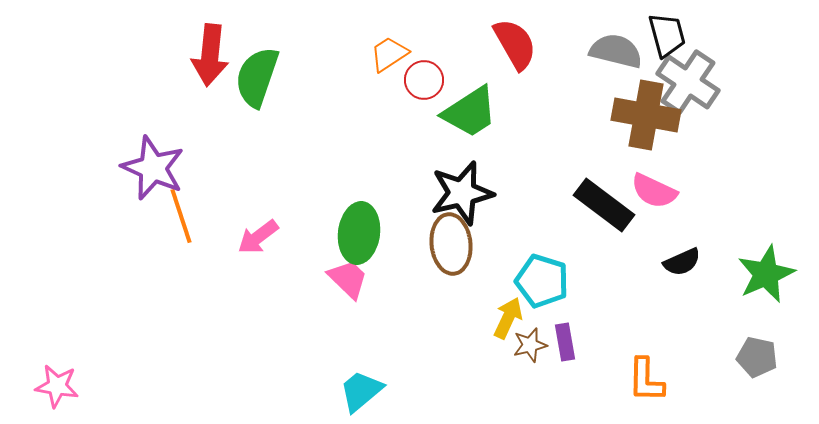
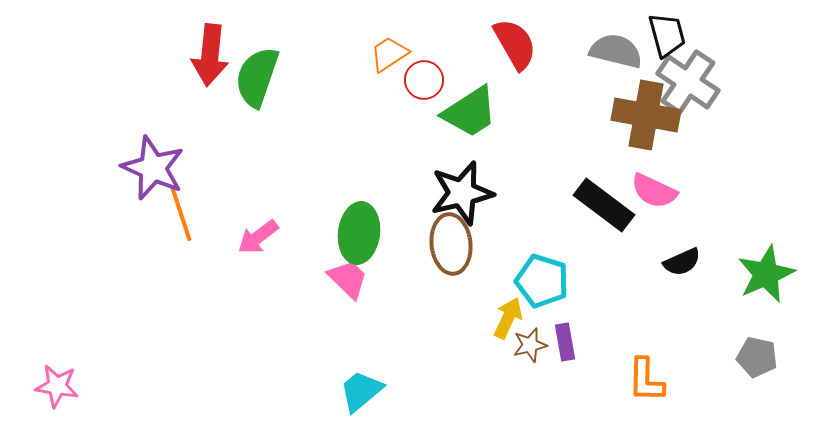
orange line: moved 2 px up
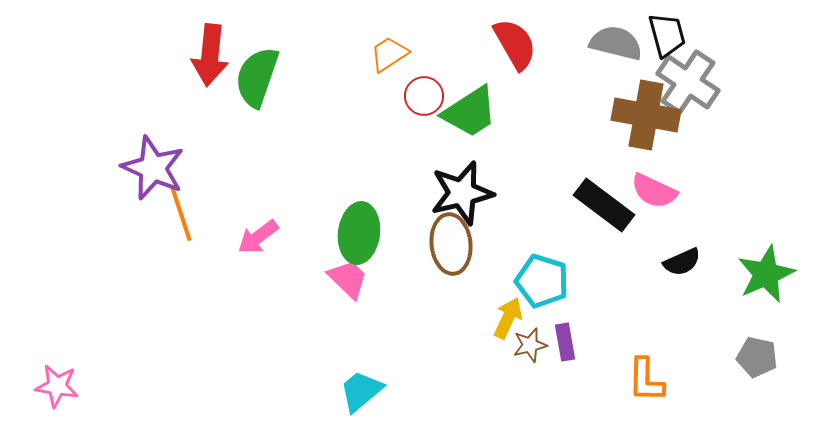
gray semicircle: moved 8 px up
red circle: moved 16 px down
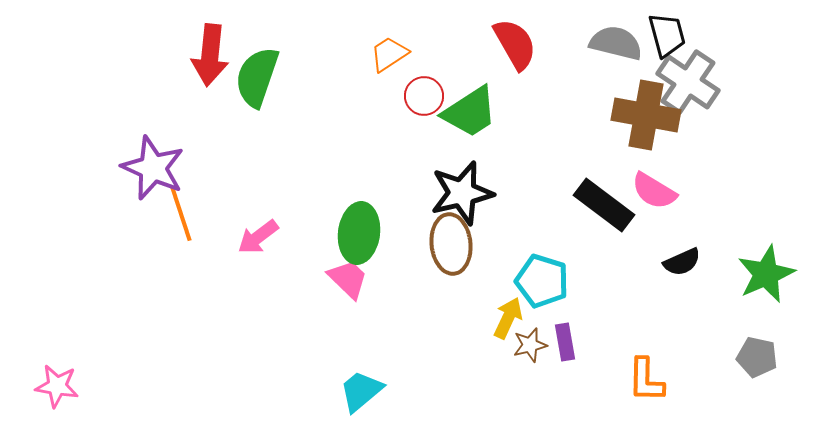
pink semicircle: rotated 6 degrees clockwise
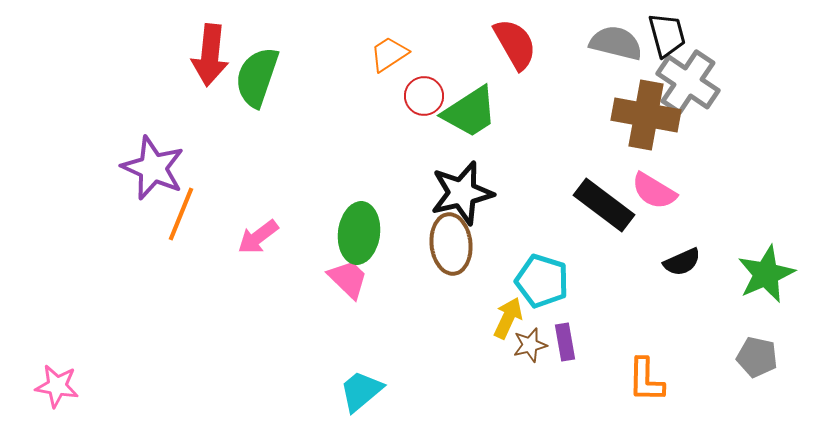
orange line: rotated 40 degrees clockwise
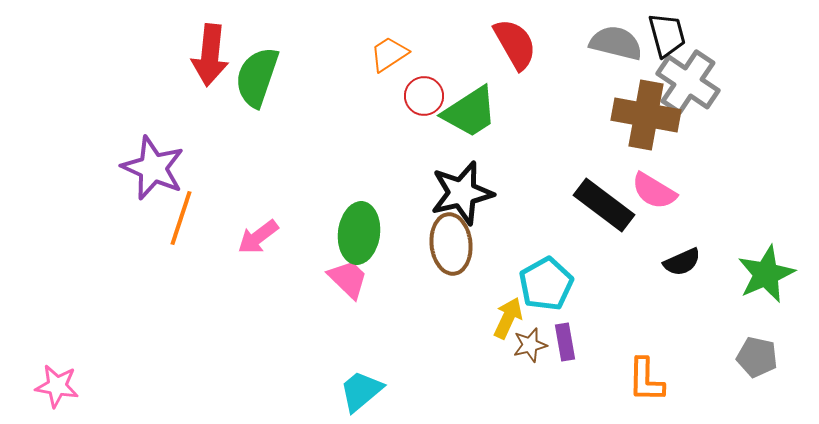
orange line: moved 4 px down; rotated 4 degrees counterclockwise
cyan pentagon: moved 4 px right, 3 px down; rotated 26 degrees clockwise
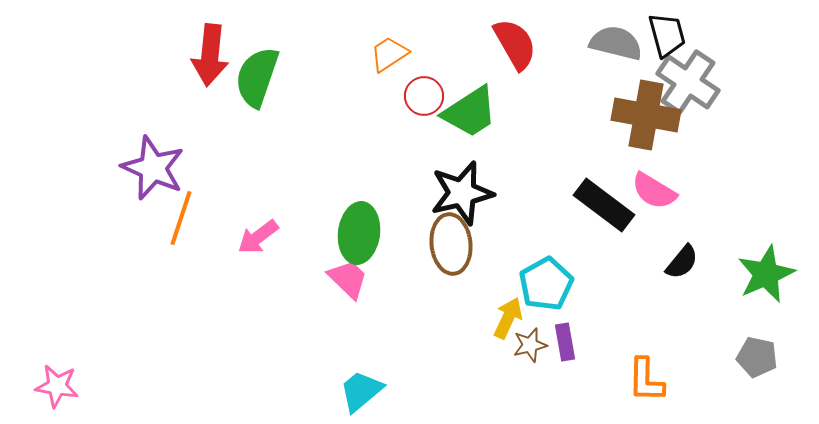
black semicircle: rotated 27 degrees counterclockwise
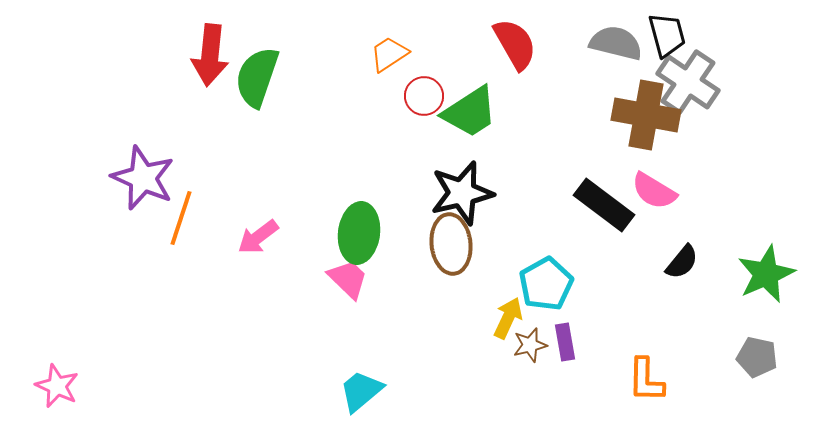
purple star: moved 10 px left, 10 px down
pink star: rotated 15 degrees clockwise
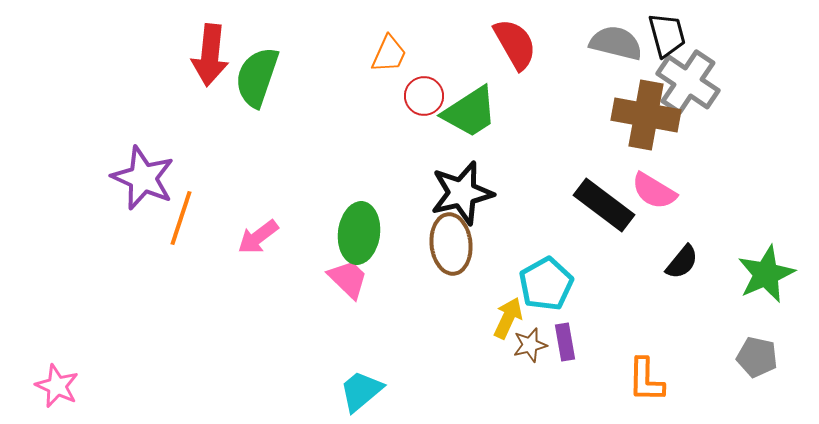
orange trapezoid: rotated 147 degrees clockwise
